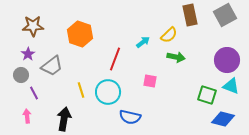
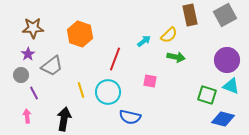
brown star: moved 2 px down
cyan arrow: moved 1 px right, 1 px up
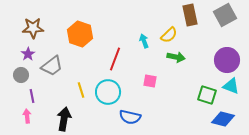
cyan arrow: rotated 72 degrees counterclockwise
purple line: moved 2 px left, 3 px down; rotated 16 degrees clockwise
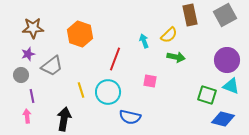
purple star: rotated 16 degrees clockwise
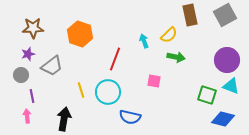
pink square: moved 4 px right
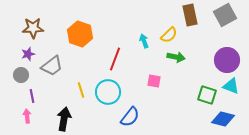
blue semicircle: rotated 65 degrees counterclockwise
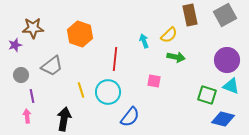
purple star: moved 13 px left, 9 px up
red line: rotated 15 degrees counterclockwise
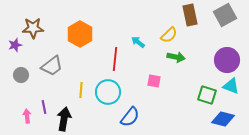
orange hexagon: rotated 10 degrees clockwise
cyan arrow: moved 6 px left, 1 px down; rotated 32 degrees counterclockwise
yellow line: rotated 21 degrees clockwise
purple line: moved 12 px right, 11 px down
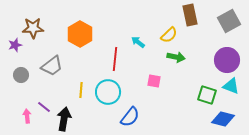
gray square: moved 4 px right, 6 px down
purple line: rotated 40 degrees counterclockwise
